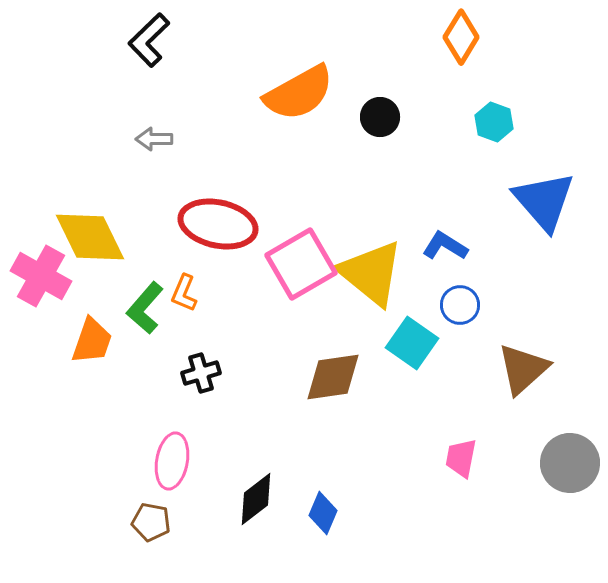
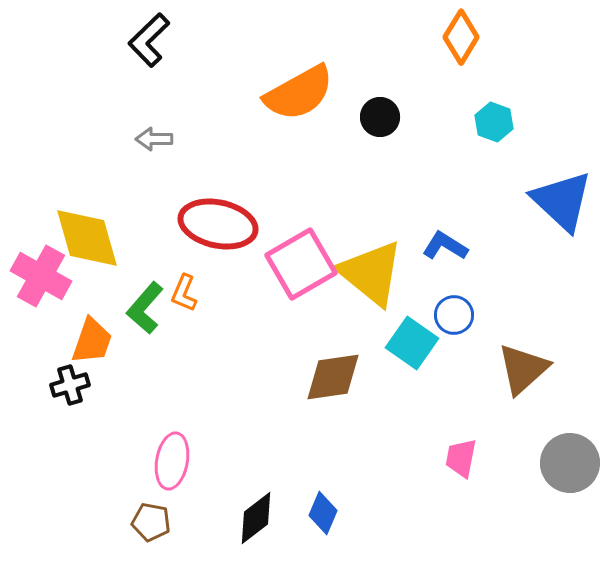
blue triangle: moved 18 px right; rotated 6 degrees counterclockwise
yellow diamond: moved 3 px left, 1 px down; rotated 10 degrees clockwise
blue circle: moved 6 px left, 10 px down
black cross: moved 131 px left, 12 px down
black diamond: moved 19 px down
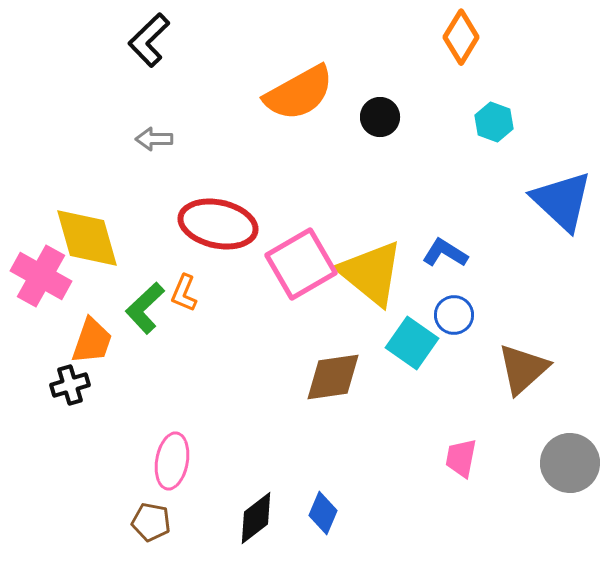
blue L-shape: moved 7 px down
green L-shape: rotated 6 degrees clockwise
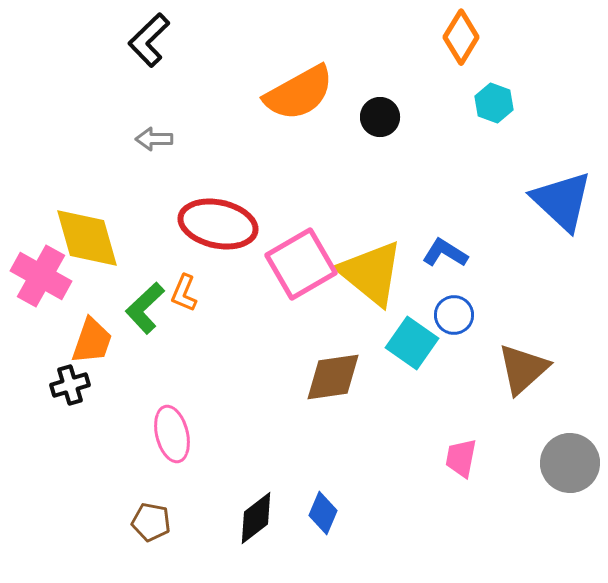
cyan hexagon: moved 19 px up
pink ellipse: moved 27 px up; rotated 24 degrees counterclockwise
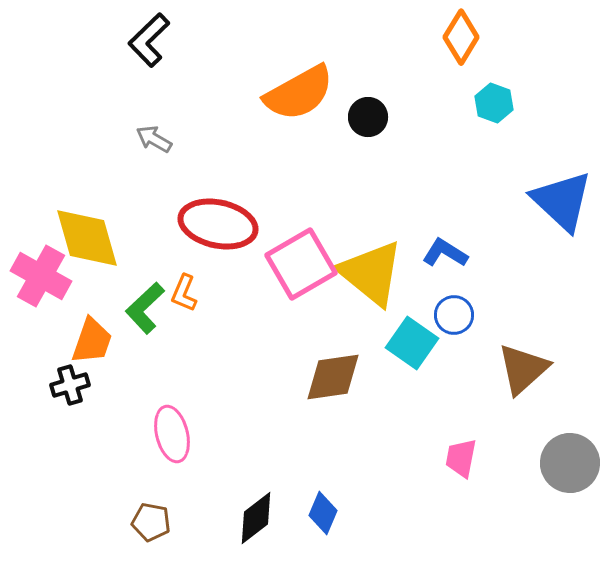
black circle: moved 12 px left
gray arrow: rotated 30 degrees clockwise
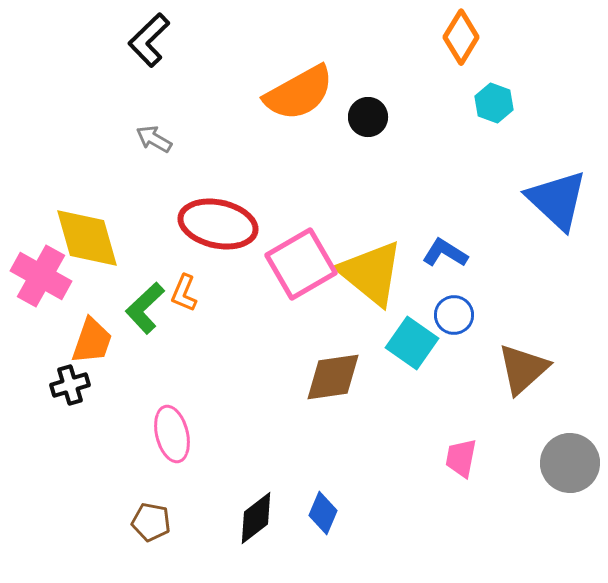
blue triangle: moved 5 px left, 1 px up
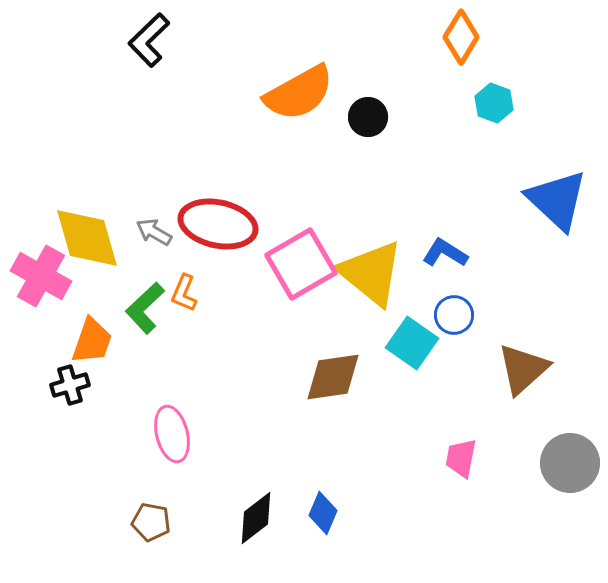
gray arrow: moved 93 px down
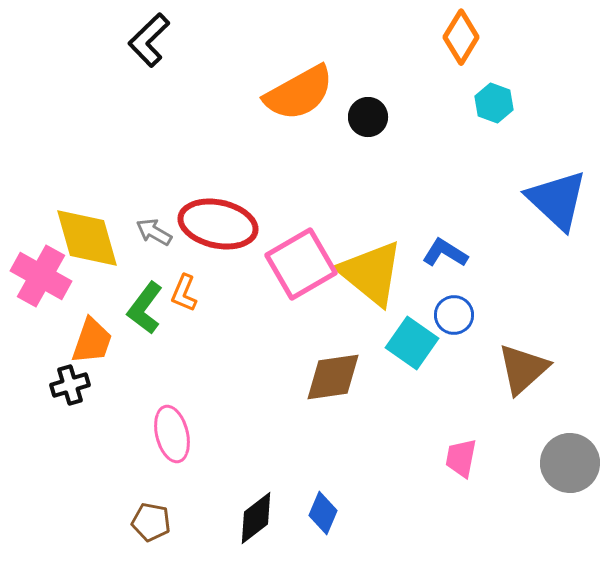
green L-shape: rotated 10 degrees counterclockwise
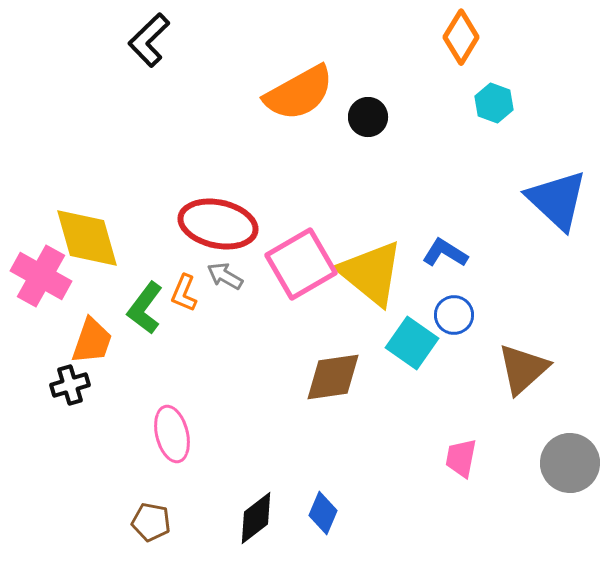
gray arrow: moved 71 px right, 44 px down
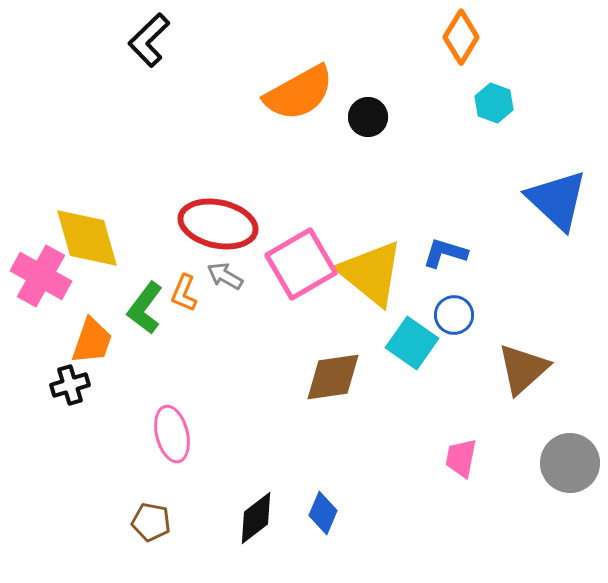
blue L-shape: rotated 15 degrees counterclockwise
